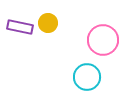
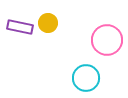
pink circle: moved 4 px right
cyan circle: moved 1 px left, 1 px down
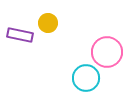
purple rectangle: moved 8 px down
pink circle: moved 12 px down
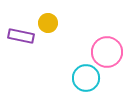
purple rectangle: moved 1 px right, 1 px down
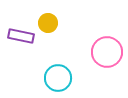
cyan circle: moved 28 px left
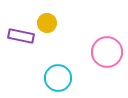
yellow circle: moved 1 px left
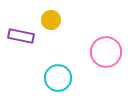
yellow circle: moved 4 px right, 3 px up
pink circle: moved 1 px left
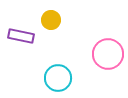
pink circle: moved 2 px right, 2 px down
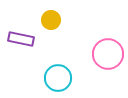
purple rectangle: moved 3 px down
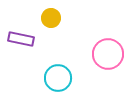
yellow circle: moved 2 px up
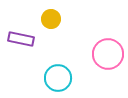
yellow circle: moved 1 px down
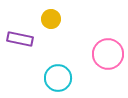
purple rectangle: moved 1 px left
